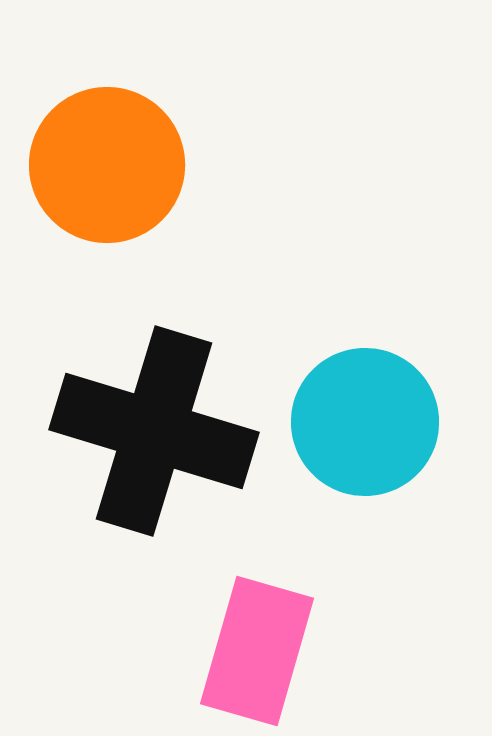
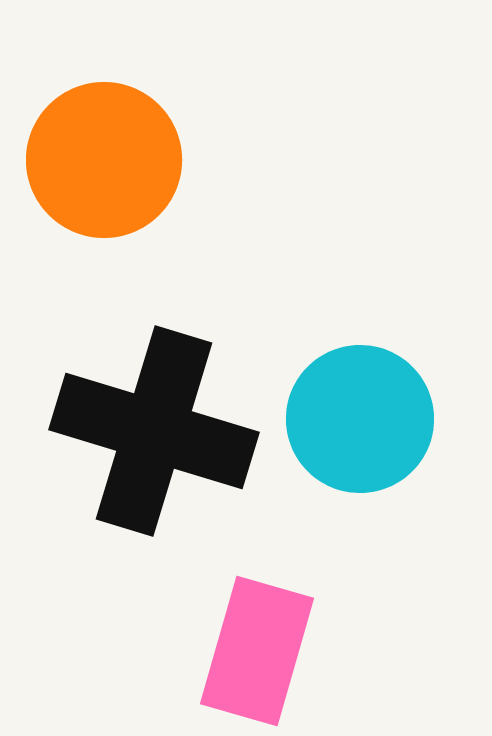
orange circle: moved 3 px left, 5 px up
cyan circle: moved 5 px left, 3 px up
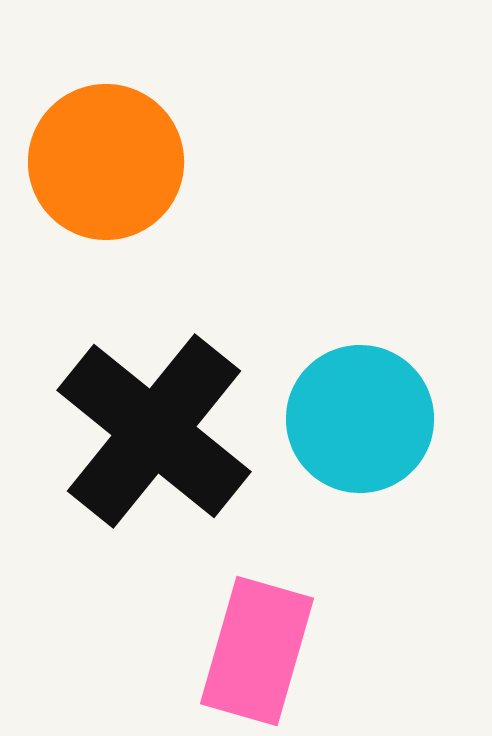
orange circle: moved 2 px right, 2 px down
black cross: rotated 22 degrees clockwise
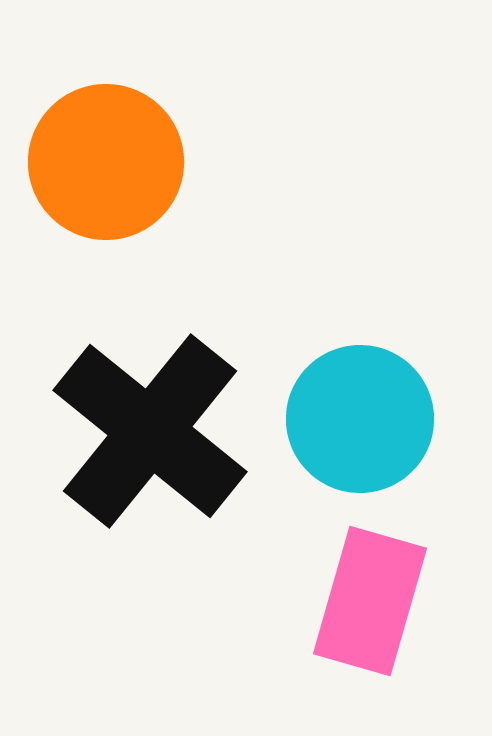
black cross: moved 4 px left
pink rectangle: moved 113 px right, 50 px up
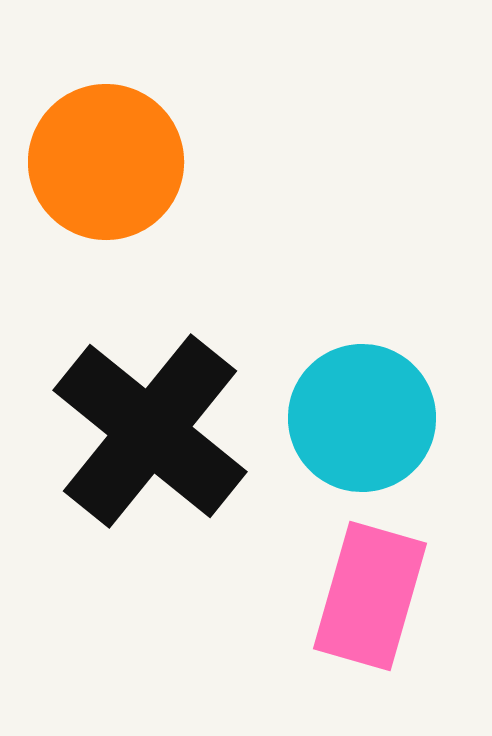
cyan circle: moved 2 px right, 1 px up
pink rectangle: moved 5 px up
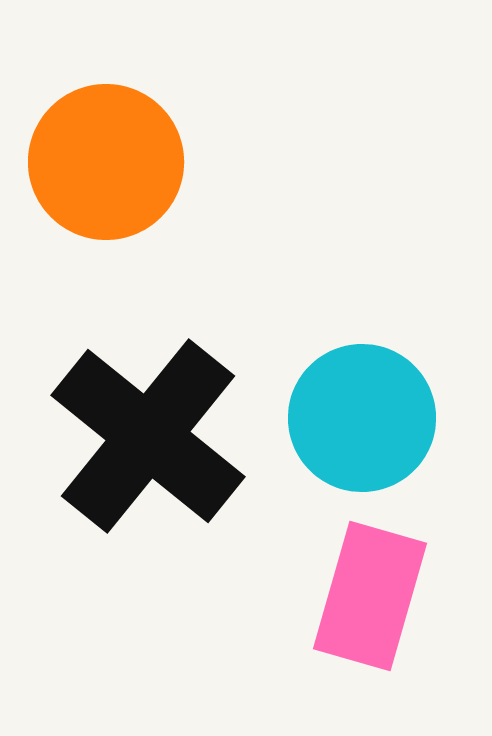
black cross: moved 2 px left, 5 px down
